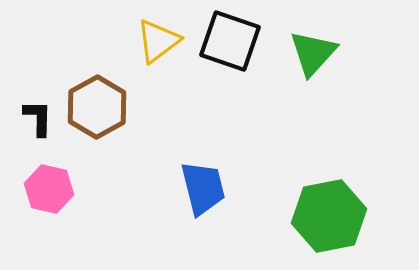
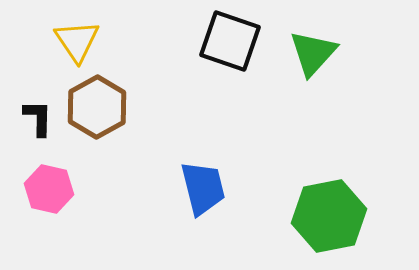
yellow triangle: moved 81 px left; rotated 27 degrees counterclockwise
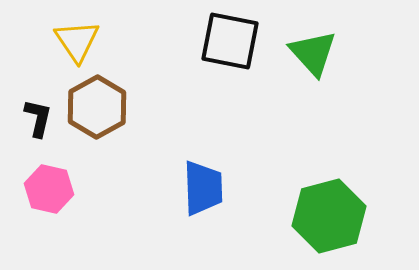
black square: rotated 8 degrees counterclockwise
green triangle: rotated 24 degrees counterclockwise
black L-shape: rotated 12 degrees clockwise
blue trapezoid: rotated 12 degrees clockwise
green hexagon: rotated 4 degrees counterclockwise
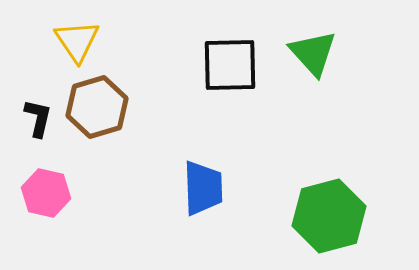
black square: moved 24 px down; rotated 12 degrees counterclockwise
brown hexagon: rotated 12 degrees clockwise
pink hexagon: moved 3 px left, 4 px down
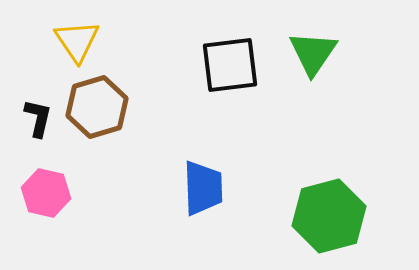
green triangle: rotated 16 degrees clockwise
black square: rotated 6 degrees counterclockwise
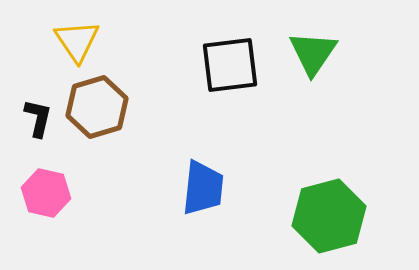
blue trapezoid: rotated 8 degrees clockwise
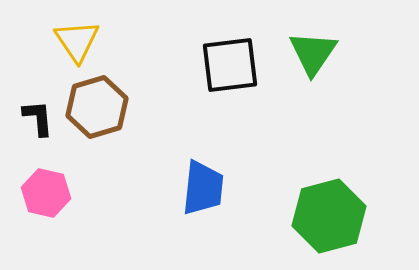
black L-shape: rotated 18 degrees counterclockwise
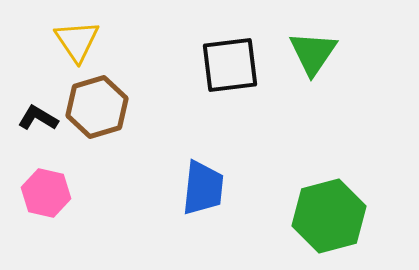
black L-shape: rotated 54 degrees counterclockwise
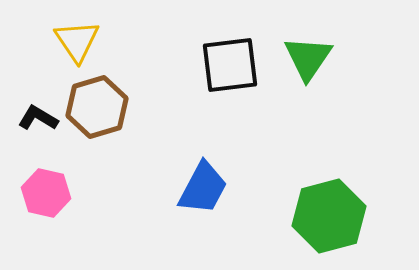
green triangle: moved 5 px left, 5 px down
blue trapezoid: rotated 22 degrees clockwise
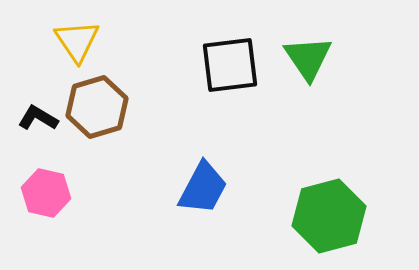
green triangle: rotated 8 degrees counterclockwise
